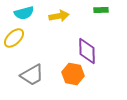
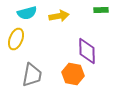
cyan semicircle: moved 3 px right
yellow ellipse: moved 2 px right, 1 px down; rotated 25 degrees counterclockwise
gray trapezoid: rotated 50 degrees counterclockwise
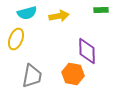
gray trapezoid: moved 1 px down
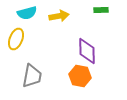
orange hexagon: moved 7 px right, 2 px down
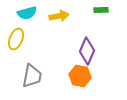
purple diamond: rotated 24 degrees clockwise
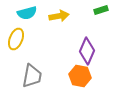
green rectangle: rotated 16 degrees counterclockwise
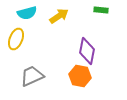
green rectangle: rotated 24 degrees clockwise
yellow arrow: rotated 24 degrees counterclockwise
purple diamond: rotated 12 degrees counterclockwise
gray trapezoid: rotated 125 degrees counterclockwise
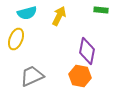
yellow arrow: rotated 30 degrees counterclockwise
